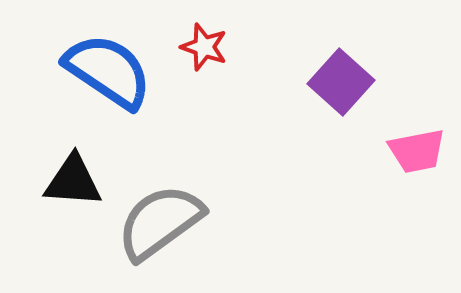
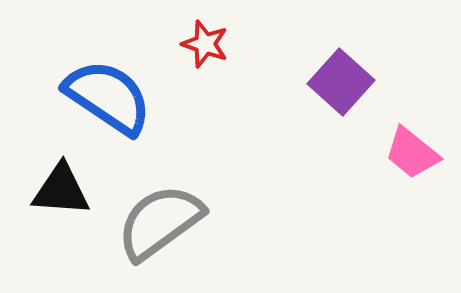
red star: moved 1 px right, 3 px up
blue semicircle: moved 26 px down
pink trapezoid: moved 5 px left, 2 px down; rotated 50 degrees clockwise
black triangle: moved 12 px left, 9 px down
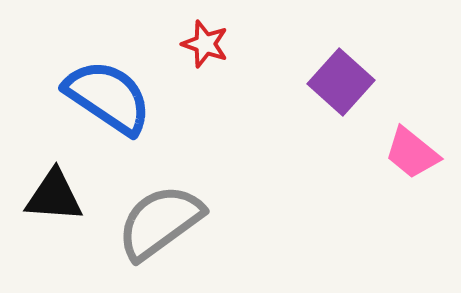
black triangle: moved 7 px left, 6 px down
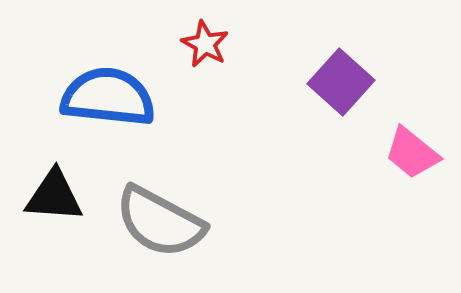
red star: rotated 9 degrees clockwise
blue semicircle: rotated 28 degrees counterclockwise
gray semicircle: rotated 116 degrees counterclockwise
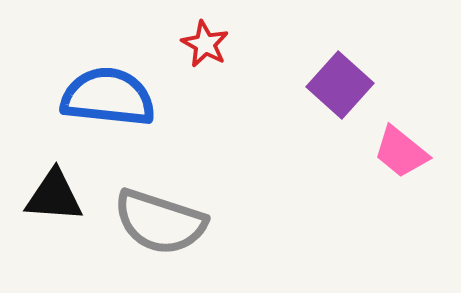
purple square: moved 1 px left, 3 px down
pink trapezoid: moved 11 px left, 1 px up
gray semicircle: rotated 10 degrees counterclockwise
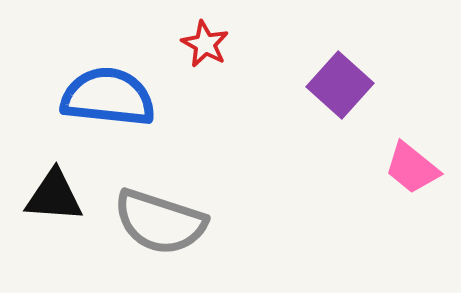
pink trapezoid: moved 11 px right, 16 px down
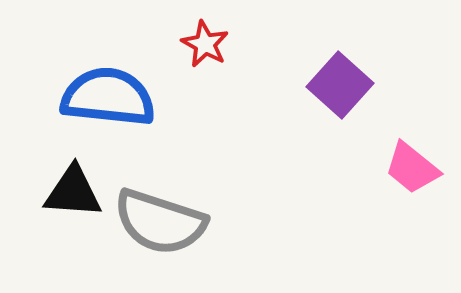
black triangle: moved 19 px right, 4 px up
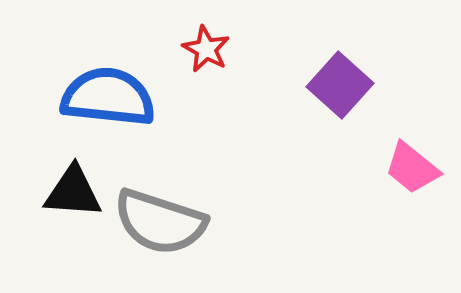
red star: moved 1 px right, 5 px down
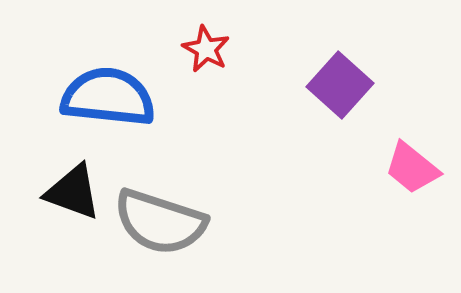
black triangle: rotated 16 degrees clockwise
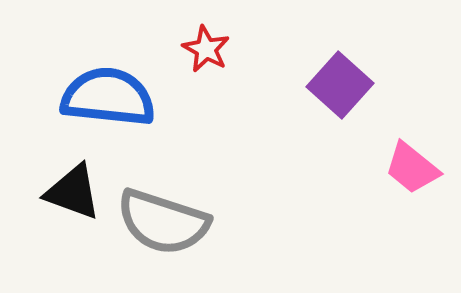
gray semicircle: moved 3 px right
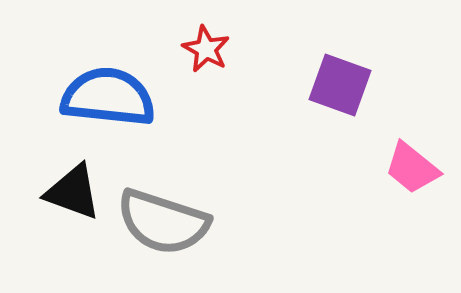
purple square: rotated 22 degrees counterclockwise
